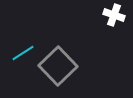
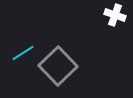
white cross: moved 1 px right
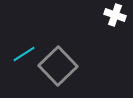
cyan line: moved 1 px right, 1 px down
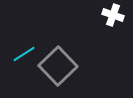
white cross: moved 2 px left
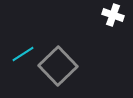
cyan line: moved 1 px left
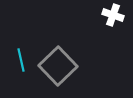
cyan line: moved 2 px left, 6 px down; rotated 70 degrees counterclockwise
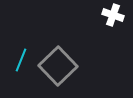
cyan line: rotated 35 degrees clockwise
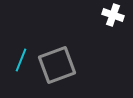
gray square: moved 1 px left, 1 px up; rotated 24 degrees clockwise
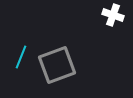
cyan line: moved 3 px up
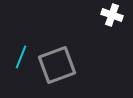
white cross: moved 1 px left
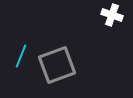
cyan line: moved 1 px up
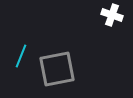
gray square: moved 4 px down; rotated 9 degrees clockwise
